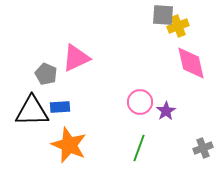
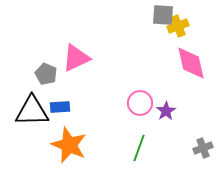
pink circle: moved 1 px down
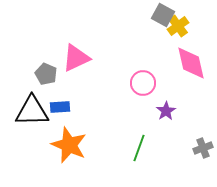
gray square: rotated 25 degrees clockwise
yellow cross: rotated 15 degrees counterclockwise
pink circle: moved 3 px right, 20 px up
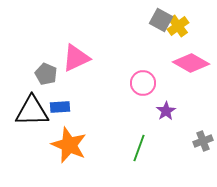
gray square: moved 2 px left, 5 px down
pink diamond: rotated 48 degrees counterclockwise
gray cross: moved 7 px up
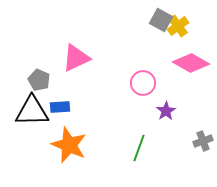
gray pentagon: moved 7 px left, 6 px down
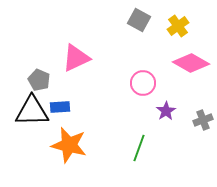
gray square: moved 22 px left
gray cross: moved 21 px up
orange star: rotated 9 degrees counterclockwise
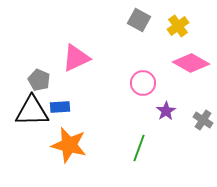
gray cross: rotated 36 degrees counterclockwise
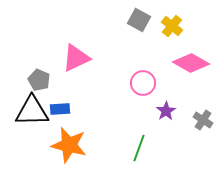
yellow cross: moved 6 px left; rotated 15 degrees counterclockwise
blue rectangle: moved 2 px down
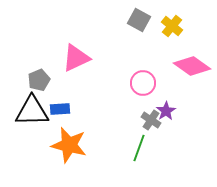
pink diamond: moved 1 px right, 3 px down; rotated 6 degrees clockwise
gray pentagon: rotated 25 degrees clockwise
gray cross: moved 52 px left
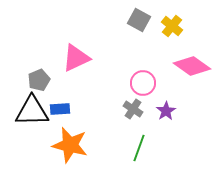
gray cross: moved 18 px left, 11 px up
orange star: moved 1 px right
